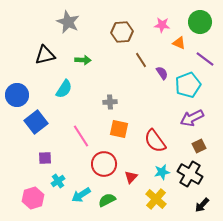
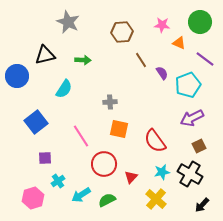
blue circle: moved 19 px up
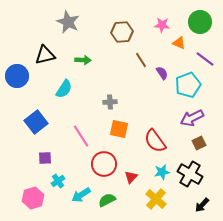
brown square: moved 3 px up
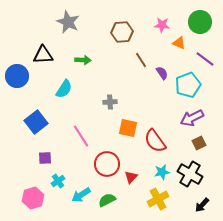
black triangle: moved 2 px left; rotated 10 degrees clockwise
orange square: moved 9 px right, 1 px up
red circle: moved 3 px right
yellow cross: moved 2 px right; rotated 20 degrees clockwise
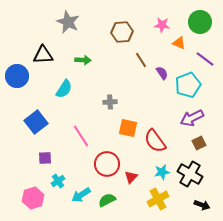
black arrow: rotated 112 degrees counterclockwise
